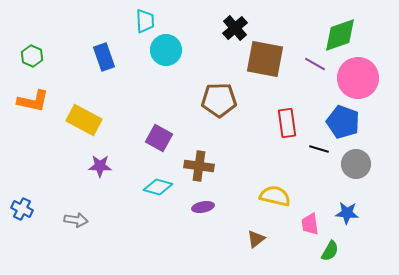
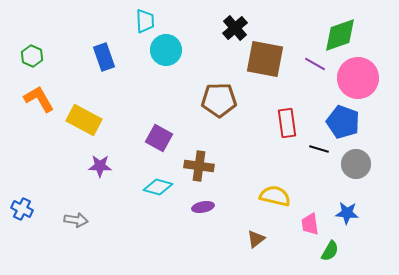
orange L-shape: moved 6 px right, 2 px up; rotated 132 degrees counterclockwise
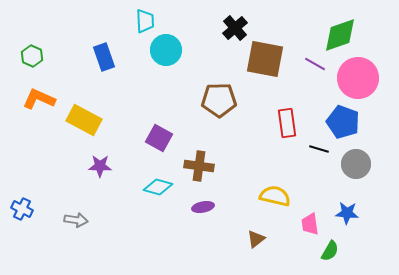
orange L-shape: rotated 36 degrees counterclockwise
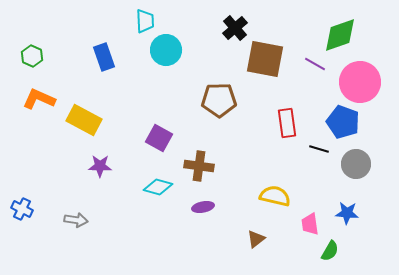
pink circle: moved 2 px right, 4 px down
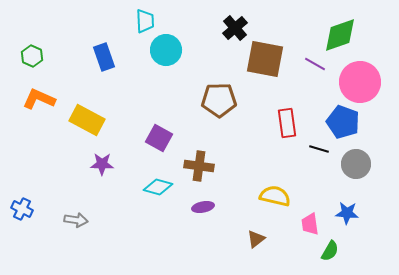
yellow rectangle: moved 3 px right
purple star: moved 2 px right, 2 px up
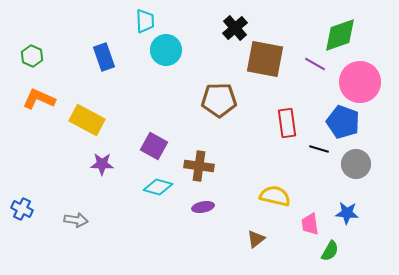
purple square: moved 5 px left, 8 px down
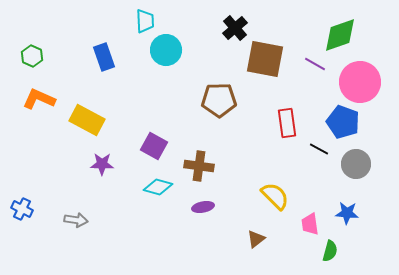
black line: rotated 12 degrees clockwise
yellow semicircle: rotated 32 degrees clockwise
green semicircle: rotated 15 degrees counterclockwise
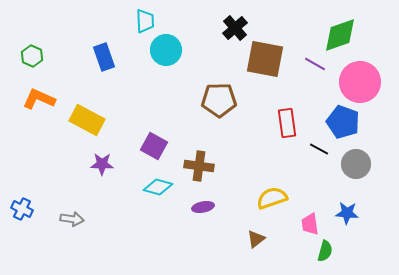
yellow semicircle: moved 3 px left, 2 px down; rotated 64 degrees counterclockwise
gray arrow: moved 4 px left, 1 px up
green semicircle: moved 5 px left
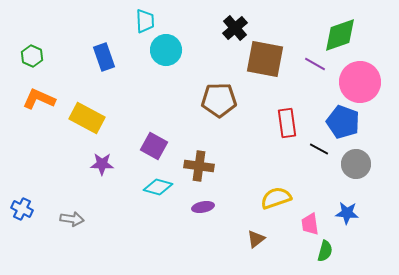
yellow rectangle: moved 2 px up
yellow semicircle: moved 4 px right
